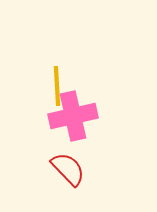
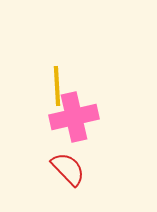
pink cross: moved 1 px right, 1 px down
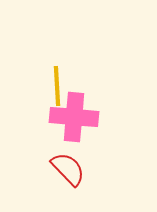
pink cross: rotated 18 degrees clockwise
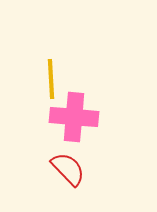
yellow line: moved 6 px left, 7 px up
